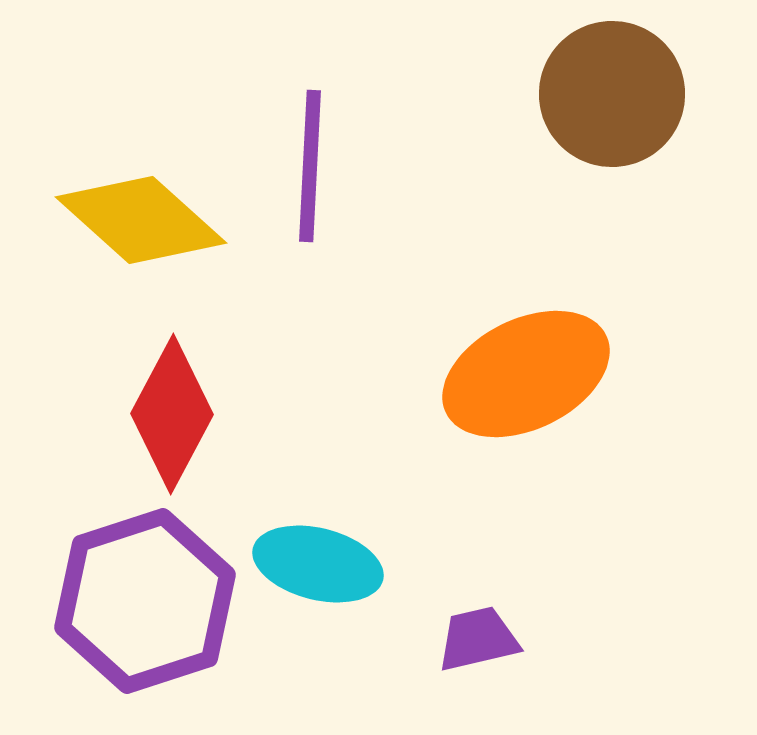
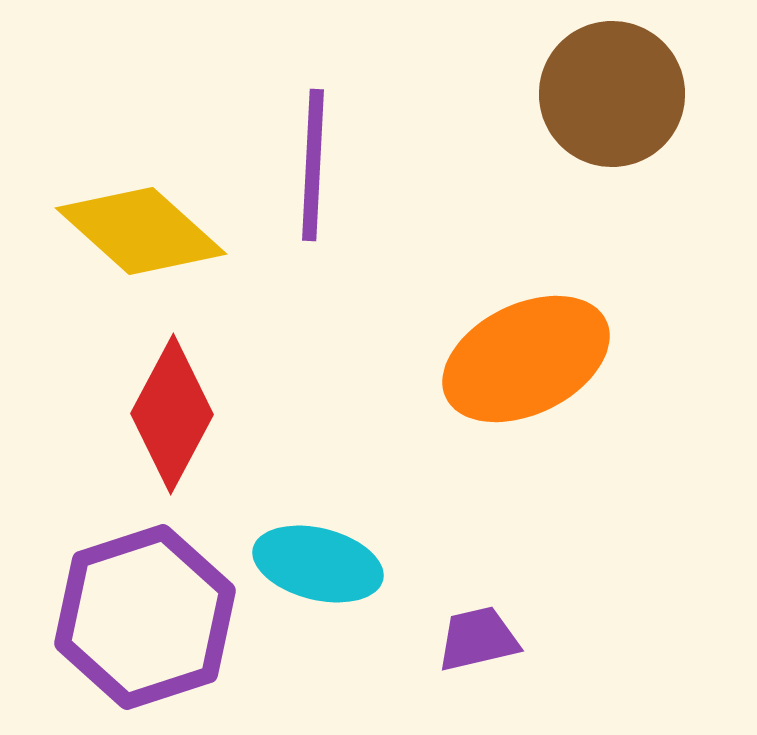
purple line: moved 3 px right, 1 px up
yellow diamond: moved 11 px down
orange ellipse: moved 15 px up
purple hexagon: moved 16 px down
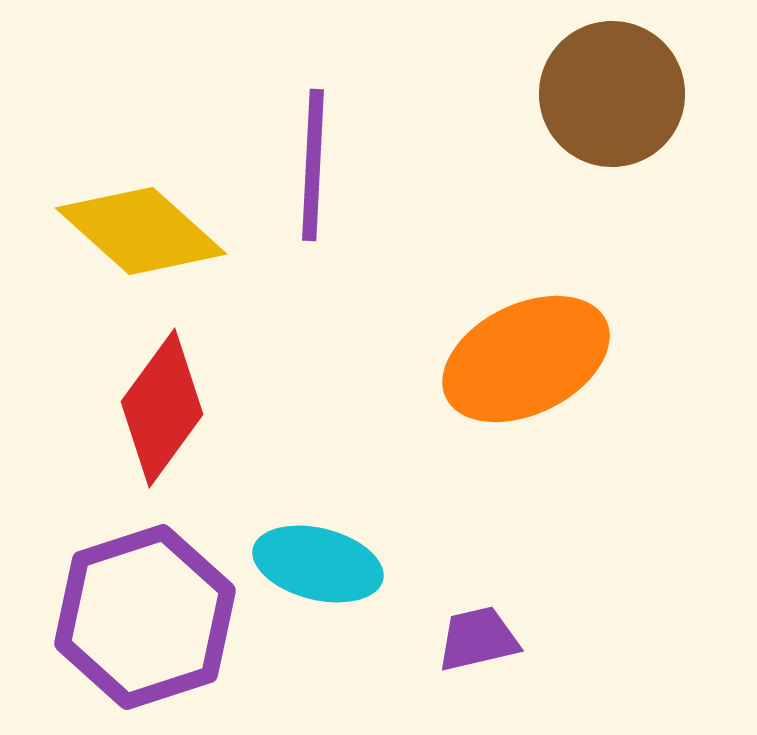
red diamond: moved 10 px left, 6 px up; rotated 8 degrees clockwise
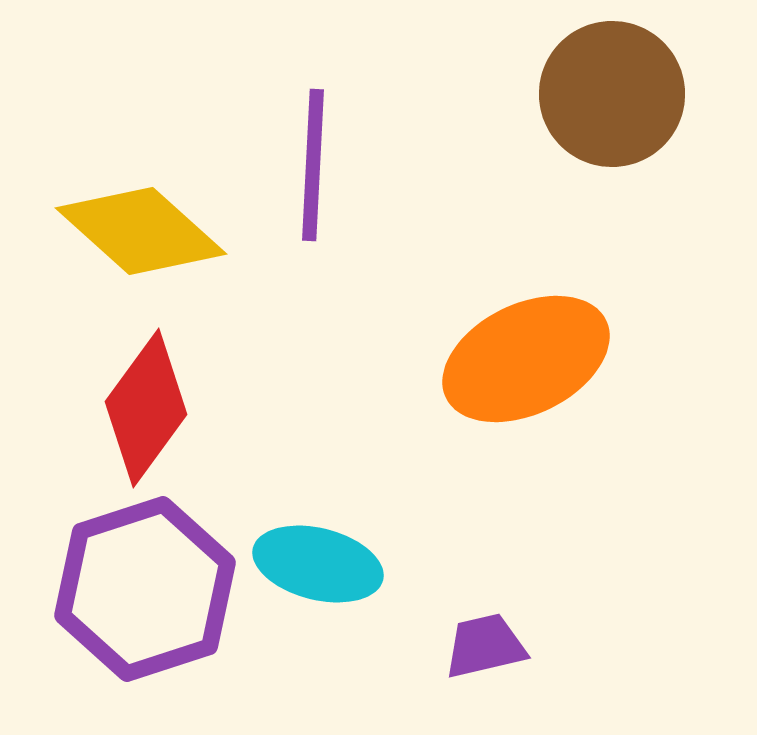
red diamond: moved 16 px left
purple hexagon: moved 28 px up
purple trapezoid: moved 7 px right, 7 px down
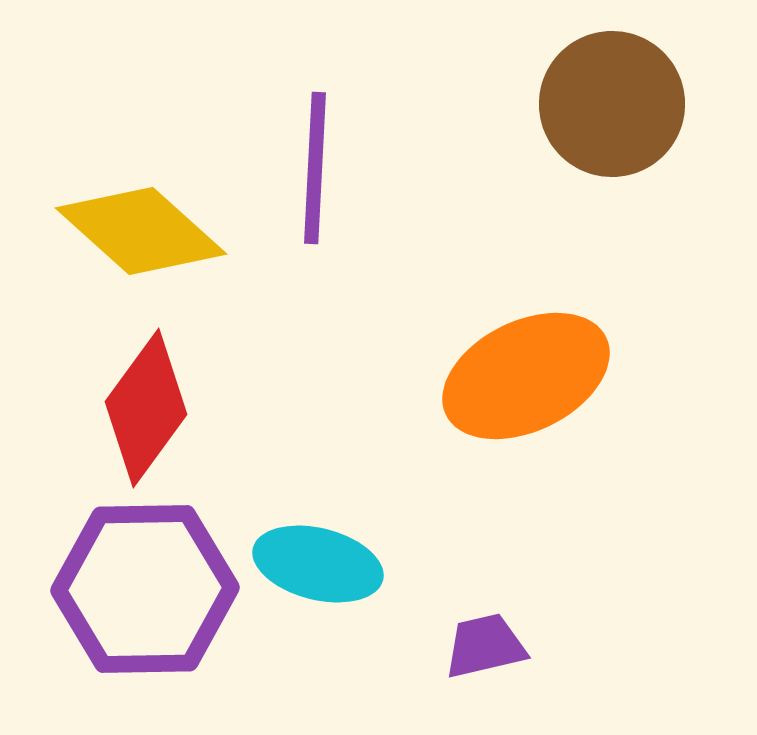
brown circle: moved 10 px down
purple line: moved 2 px right, 3 px down
orange ellipse: moved 17 px down
purple hexagon: rotated 17 degrees clockwise
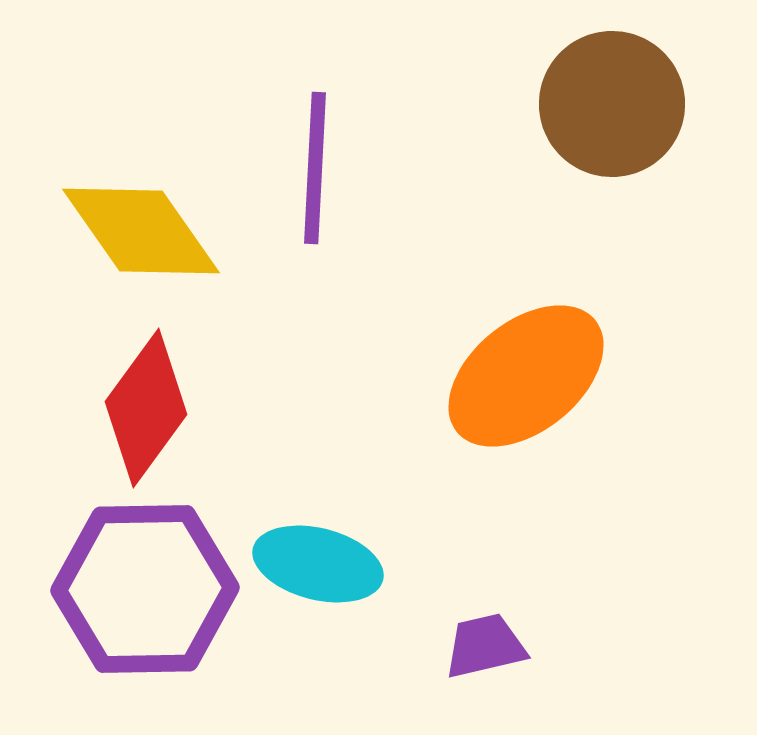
yellow diamond: rotated 13 degrees clockwise
orange ellipse: rotated 13 degrees counterclockwise
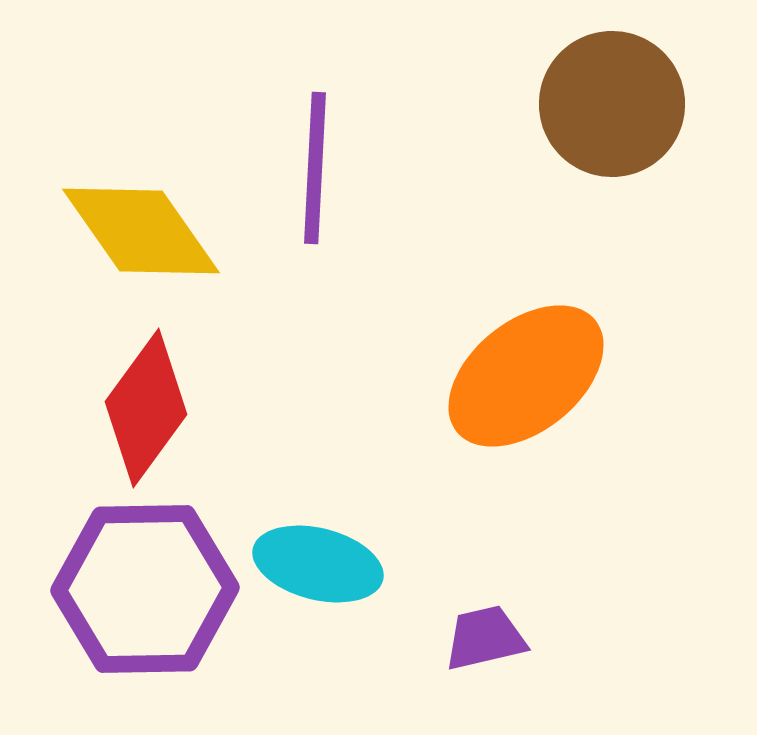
purple trapezoid: moved 8 px up
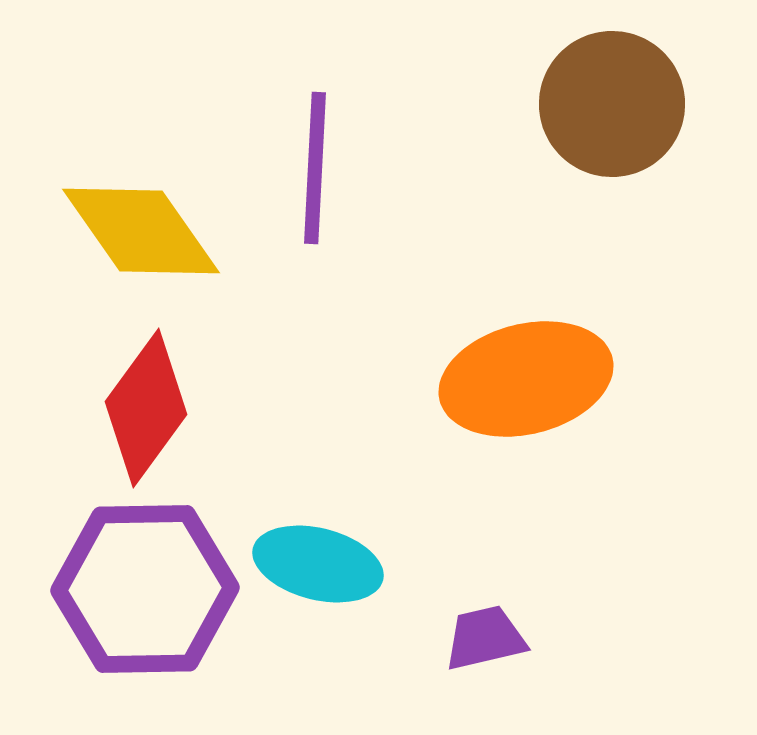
orange ellipse: moved 3 px down; rotated 25 degrees clockwise
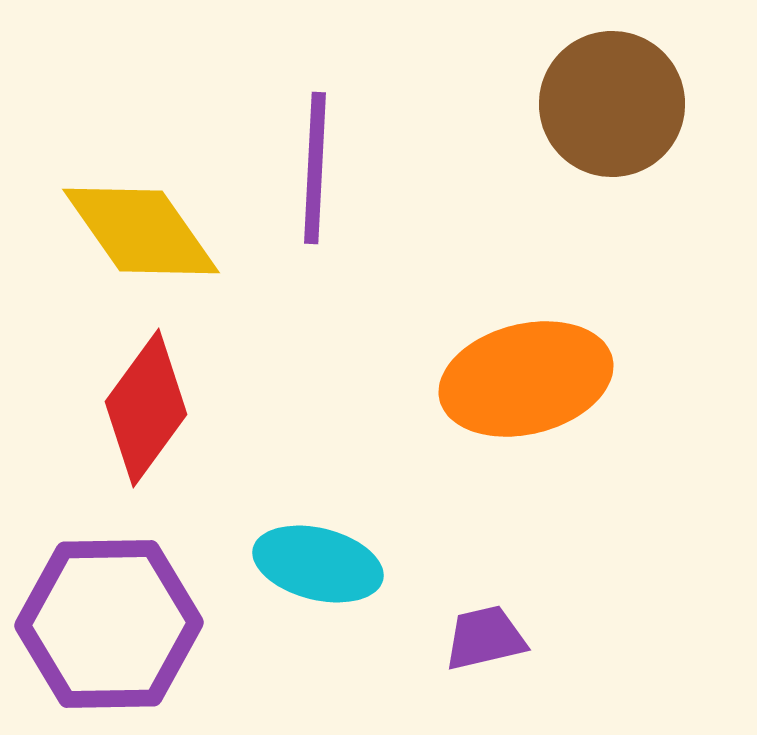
purple hexagon: moved 36 px left, 35 px down
